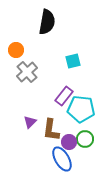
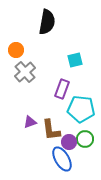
cyan square: moved 2 px right, 1 px up
gray cross: moved 2 px left
purple rectangle: moved 2 px left, 7 px up; rotated 18 degrees counterclockwise
purple triangle: rotated 24 degrees clockwise
brown L-shape: rotated 15 degrees counterclockwise
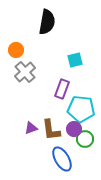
purple triangle: moved 1 px right, 6 px down
purple circle: moved 5 px right, 13 px up
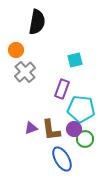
black semicircle: moved 10 px left
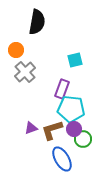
cyan pentagon: moved 10 px left
brown L-shape: moved 1 px right; rotated 80 degrees clockwise
green circle: moved 2 px left
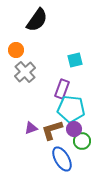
black semicircle: moved 2 px up; rotated 25 degrees clockwise
green circle: moved 1 px left, 2 px down
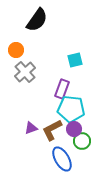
brown L-shape: rotated 10 degrees counterclockwise
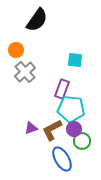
cyan square: rotated 21 degrees clockwise
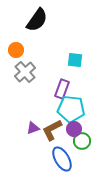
purple triangle: moved 2 px right
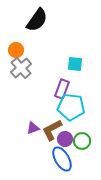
cyan square: moved 4 px down
gray cross: moved 4 px left, 4 px up
cyan pentagon: moved 2 px up
purple circle: moved 9 px left, 10 px down
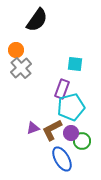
cyan pentagon: rotated 20 degrees counterclockwise
purple circle: moved 6 px right, 6 px up
